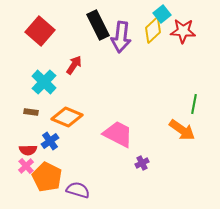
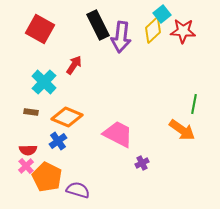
red square: moved 2 px up; rotated 12 degrees counterclockwise
blue cross: moved 8 px right
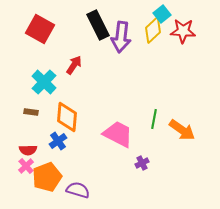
green line: moved 40 px left, 15 px down
orange diamond: rotated 72 degrees clockwise
orange pentagon: rotated 24 degrees clockwise
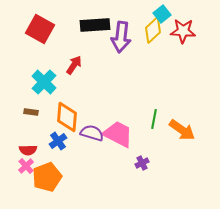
black rectangle: moved 3 px left; rotated 68 degrees counterclockwise
purple semicircle: moved 14 px right, 57 px up
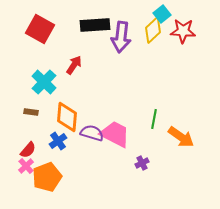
orange arrow: moved 1 px left, 7 px down
pink trapezoid: moved 3 px left
red semicircle: rotated 48 degrees counterclockwise
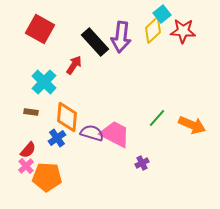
black rectangle: moved 17 px down; rotated 52 degrees clockwise
green line: moved 3 px right, 1 px up; rotated 30 degrees clockwise
orange arrow: moved 11 px right, 12 px up; rotated 12 degrees counterclockwise
blue cross: moved 1 px left, 3 px up
orange pentagon: rotated 24 degrees clockwise
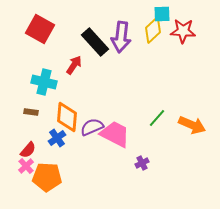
cyan square: rotated 36 degrees clockwise
cyan cross: rotated 30 degrees counterclockwise
purple semicircle: moved 6 px up; rotated 40 degrees counterclockwise
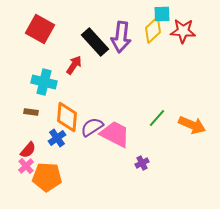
purple semicircle: rotated 10 degrees counterclockwise
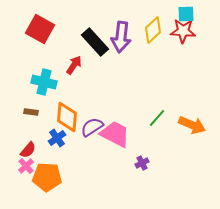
cyan square: moved 24 px right
